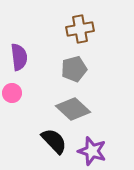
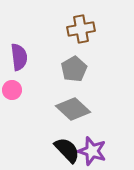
brown cross: moved 1 px right
gray pentagon: rotated 15 degrees counterclockwise
pink circle: moved 3 px up
black semicircle: moved 13 px right, 9 px down
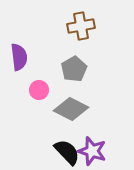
brown cross: moved 3 px up
pink circle: moved 27 px right
gray diamond: moved 2 px left; rotated 16 degrees counterclockwise
black semicircle: moved 2 px down
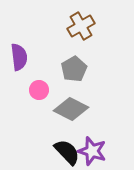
brown cross: rotated 20 degrees counterclockwise
